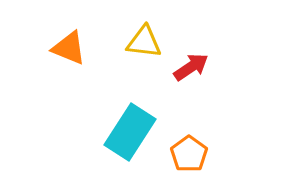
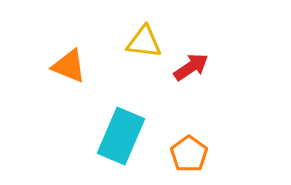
orange triangle: moved 18 px down
cyan rectangle: moved 9 px left, 4 px down; rotated 10 degrees counterclockwise
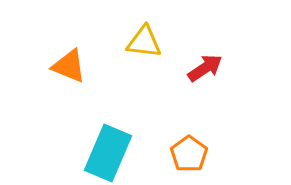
red arrow: moved 14 px right, 1 px down
cyan rectangle: moved 13 px left, 17 px down
